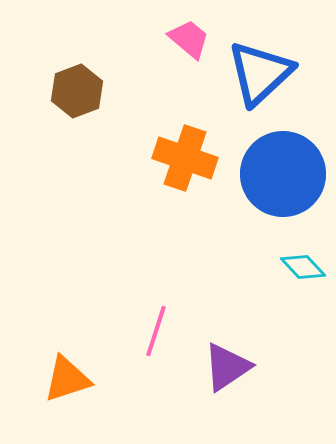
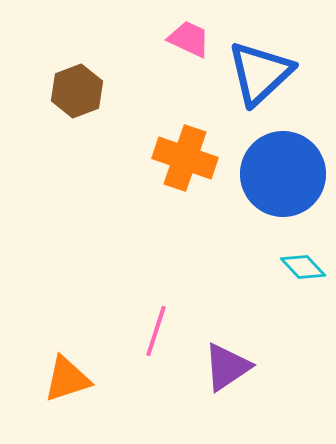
pink trapezoid: rotated 15 degrees counterclockwise
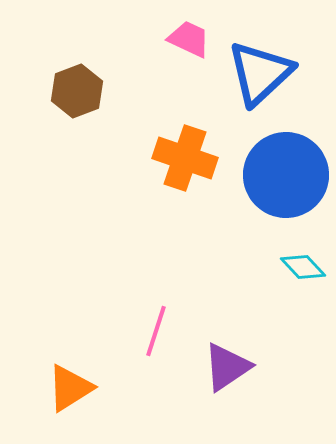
blue circle: moved 3 px right, 1 px down
orange triangle: moved 3 px right, 9 px down; rotated 14 degrees counterclockwise
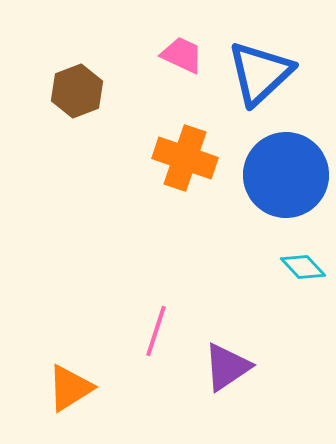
pink trapezoid: moved 7 px left, 16 px down
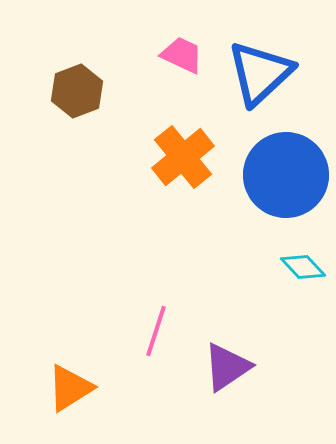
orange cross: moved 2 px left, 1 px up; rotated 32 degrees clockwise
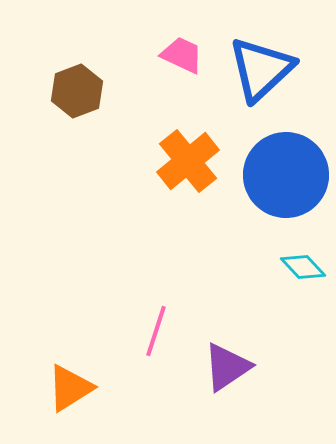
blue triangle: moved 1 px right, 4 px up
orange cross: moved 5 px right, 4 px down
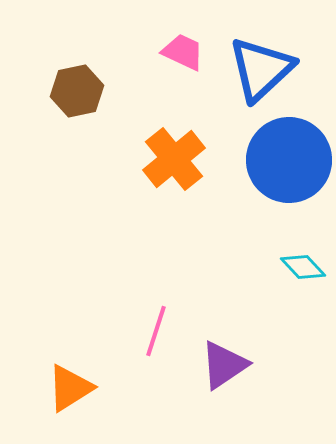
pink trapezoid: moved 1 px right, 3 px up
brown hexagon: rotated 9 degrees clockwise
orange cross: moved 14 px left, 2 px up
blue circle: moved 3 px right, 15 px up
purple triangle: moved 3 px left, 2 px up
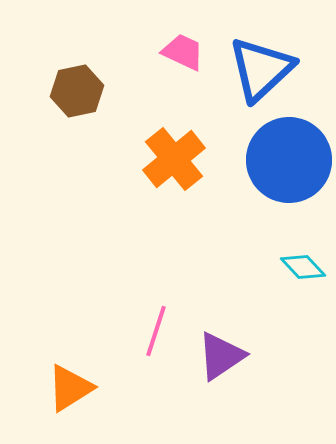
purple triangle: moved 3 px left, 9 px up
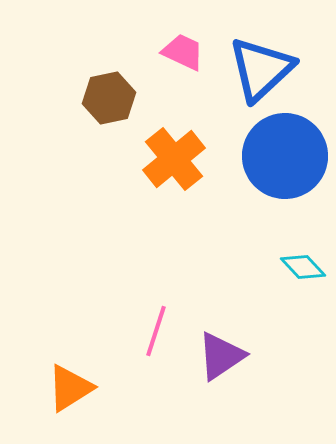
brown hexagon: moved 32 px right, 7 px down
blue circle: moved 4 px left, 4 px up
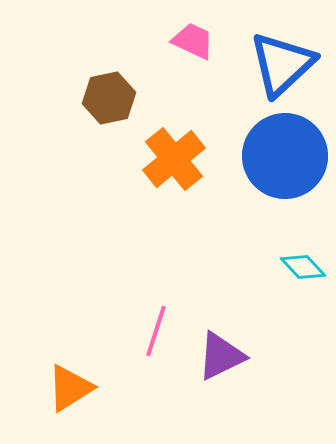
pink trapezoid: moved 10 px right, 11 px up
blue triangle: moved 21 px right, 5 px up
purple triangle: rotated 8 degrees clockwise
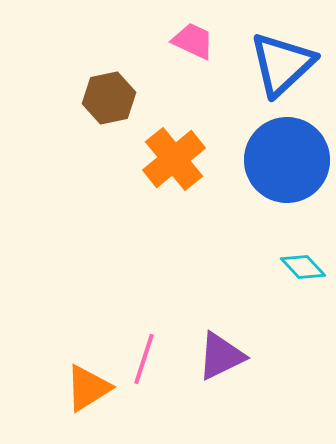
blue circle: moved 2 px right, 4 px down
pink line: moved 12 px left, 28 px down
orange triangle: moved 18 px right
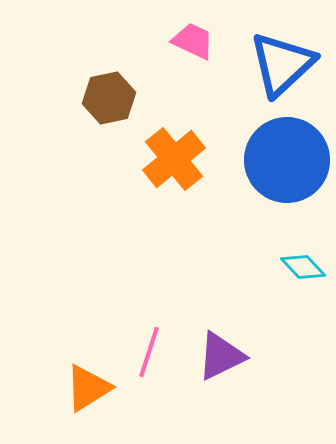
pink line: moved 5 px right, 7 px up
